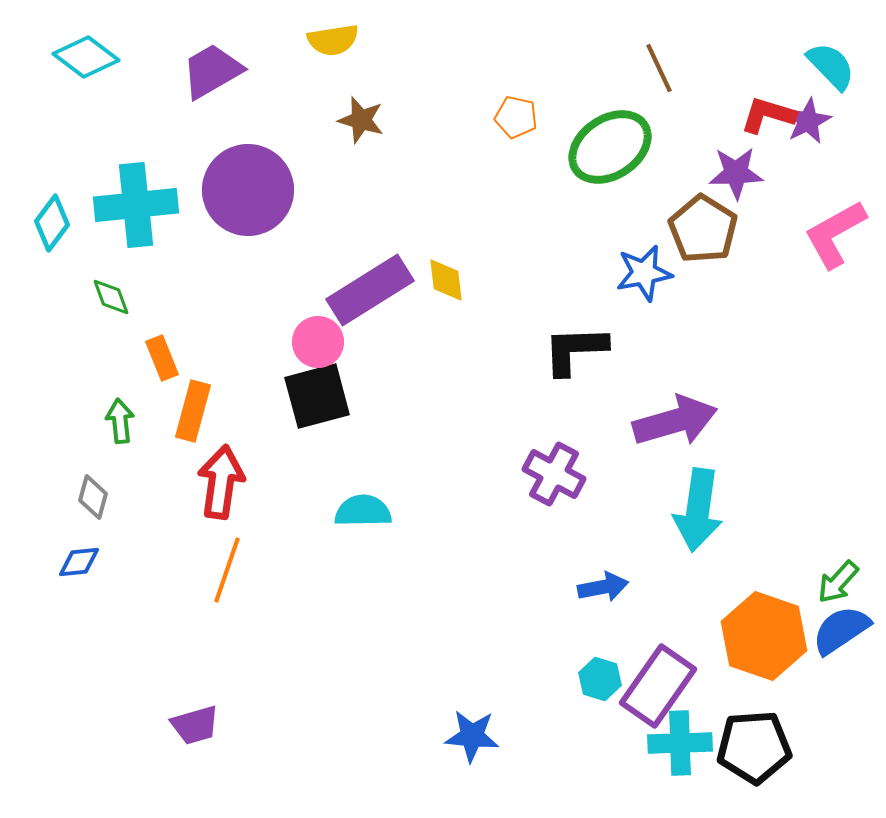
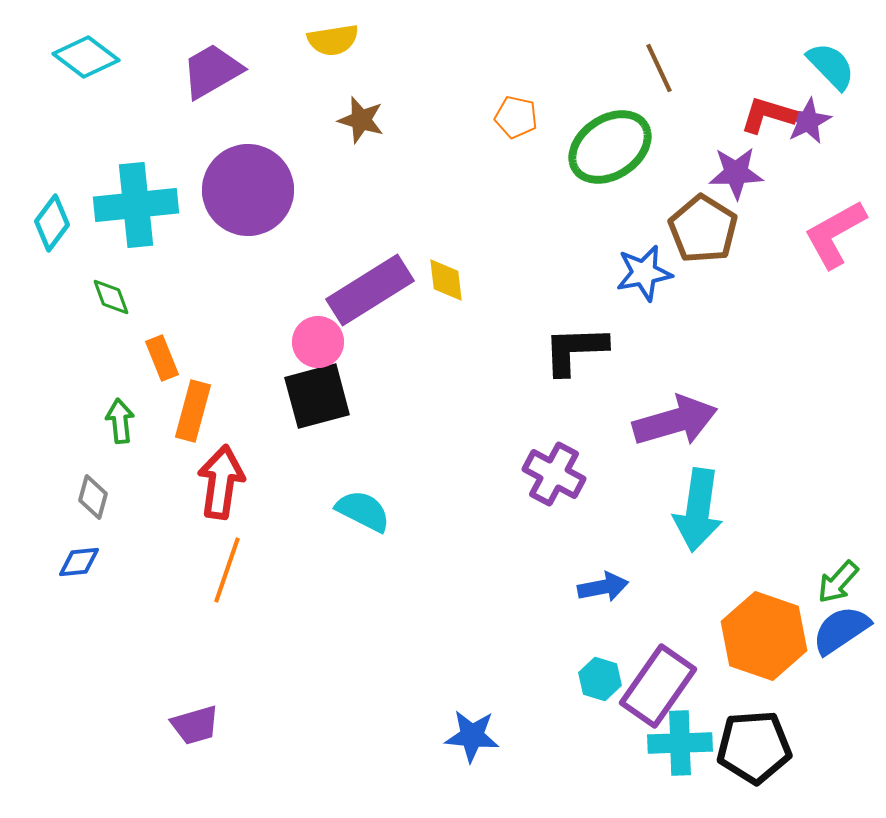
cyan semicircle at (363, 511): rotated 28 degrees clockwise
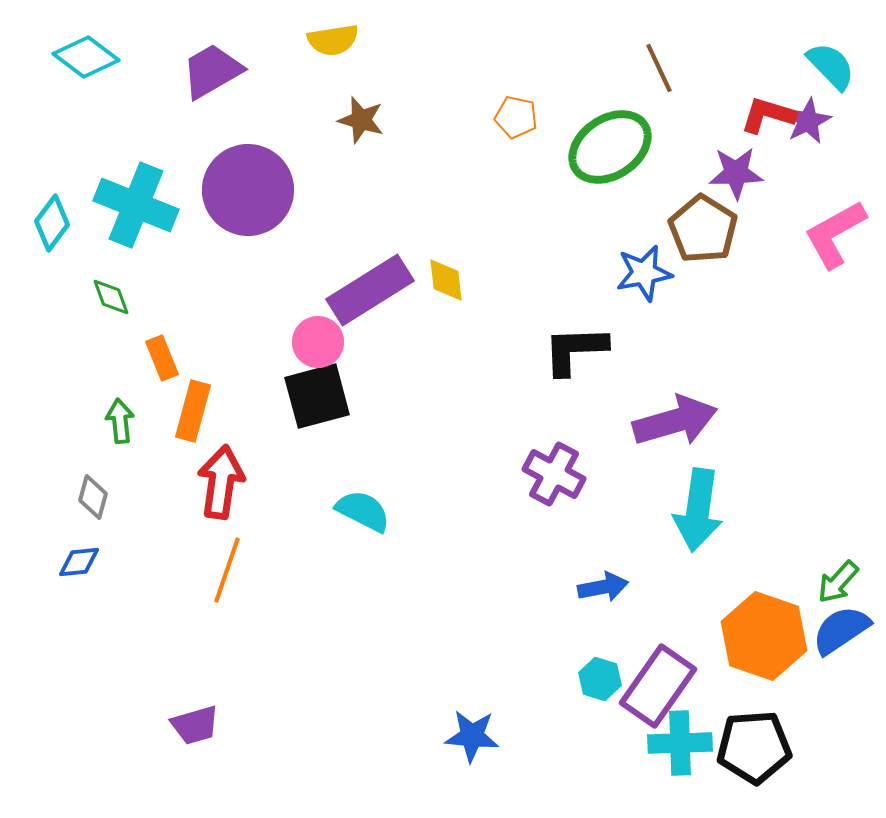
cyan cross at (136, 205): rotated 28 degrees clockwise
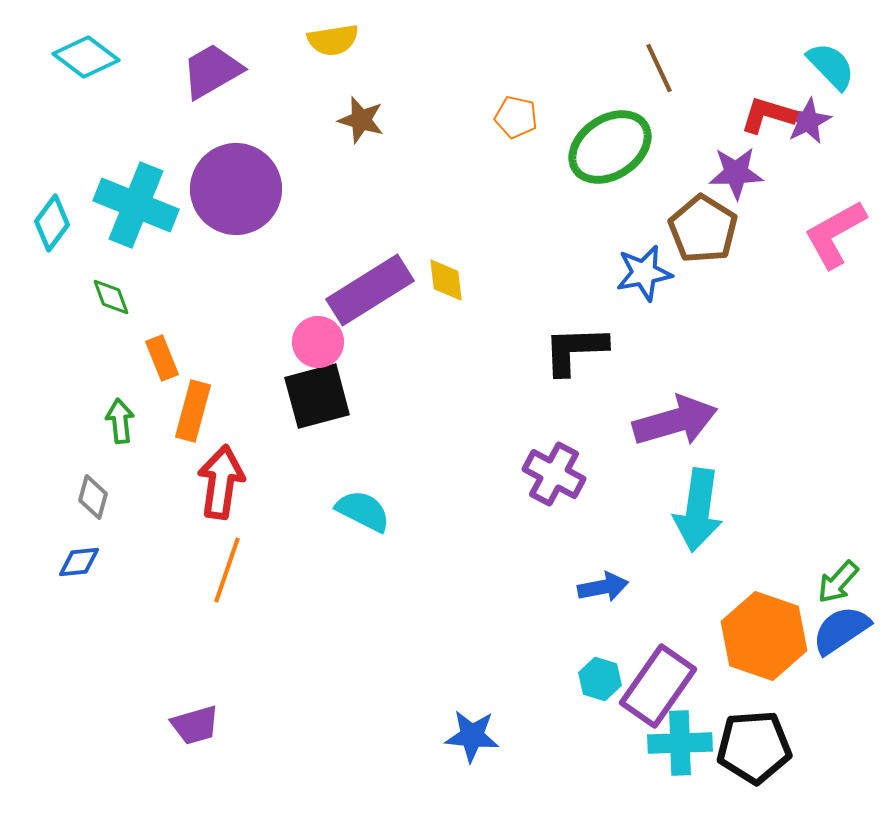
purple circle at (248, 190): moved 12 px left, 1 px up
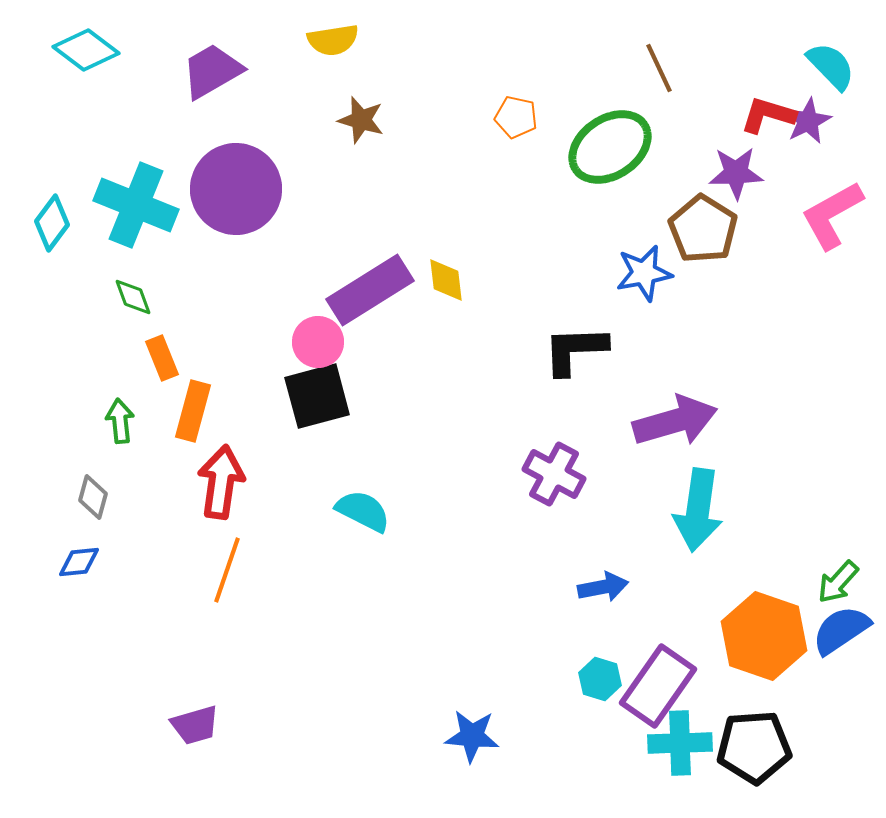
cyan diamond at (86, 57): moved 7 px up
pink L-shape at (835, 234): moved 3 px left, 19 px up
green diamond at (111, 297): moved 22 px right
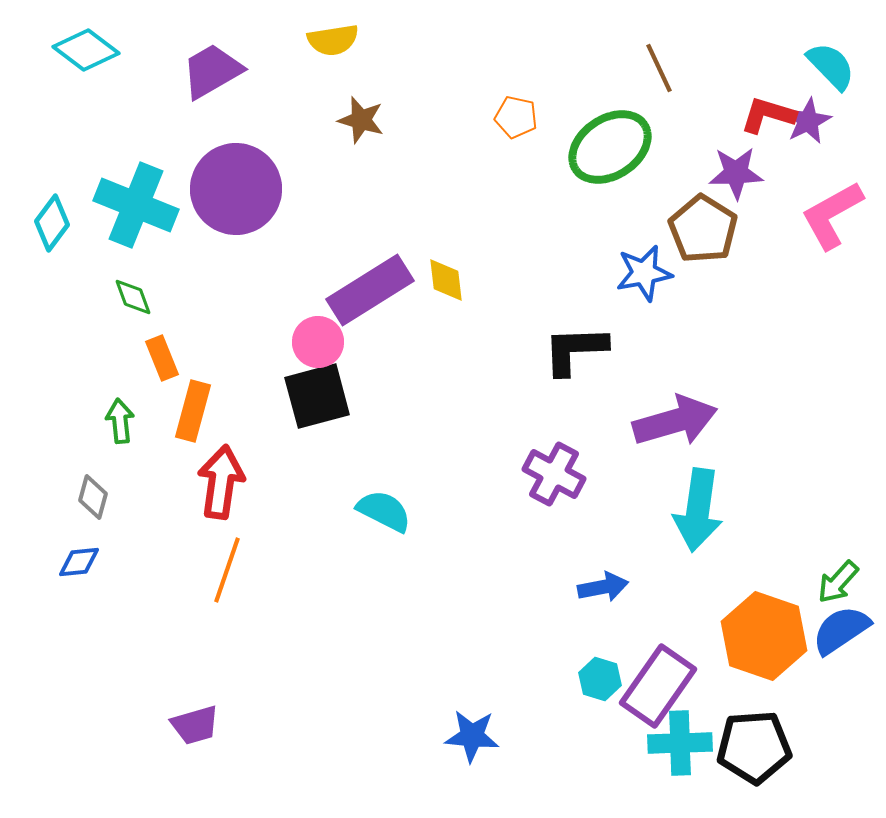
cyan semicircle at (363, 511): moved 21 px right
